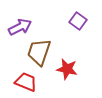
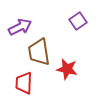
purple square: rotated 18 degrees clockwise
brown trapezoid: rotated 28 degrees counterclockwise
red trapezoid: moved 2 px left, 1 px down; rotated 110 degrees counterclockwise
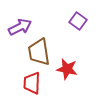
purple square: rotated 18 degrees counterclockwise
red trapezoid: moved 8 px right
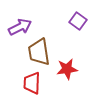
red star: rotated 20 degrees counterclockwise
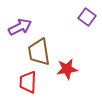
purple square: moved 9 px right, 4 px up
red trapezoid: moved 4 px left, 1 px up
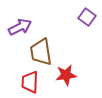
brown trapezoid: moved 2 px right
red star: moved 1 px left, 6 px down
red trapezoid: moved 2 px right
